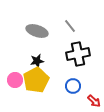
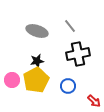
pink circle: moved 3 px left
blue circle: moved 5 px left
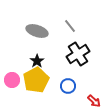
black cross: rotated 20 degrees counterclockwise
black star: rotated 24 degrees counterclockwise
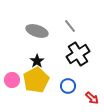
red arrow: moved 2 px left, 3 px up
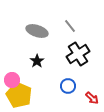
yellow pentagon: moved 17 px left, 15 px down; rotated 20 degrees counterclockwise
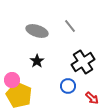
black cross: moved 5 px right, 8 px down
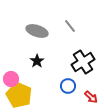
pink circle: moved 1 px left, 1 px up
red arrow: moved 1 px left, 1 px up
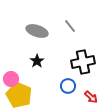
black cross: rotated 20 degrees clockwise
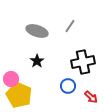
gray line: rotated 72 degrees clockwise
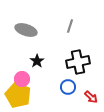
gray line: rotated 16 degrees counterclockwise
gray ellipse: moved 11 px left, 1 px up
black cross: moved 5 px left
pink circle: moved 11 px right
blue circle: moved 1 px down
yellow pentagon: moved 1 px left
